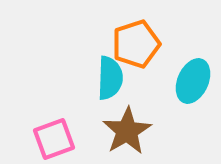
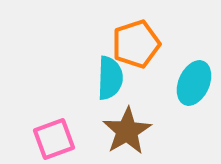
cyan ellipse: moved 1 px right, 2 px down
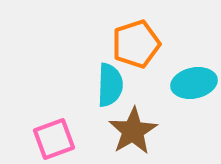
cyan semicircle: moved 7 px down
cyan ellipse: rotated 54 degrees clockwise
brown star: moved 6 px right
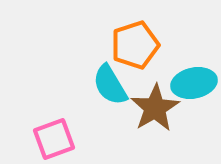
orange pentagon: moved 1 px left, 1 px down
cyan semicircle: rotated 147 degrees clockwise
brown star: moved 22 px right, 23 px up
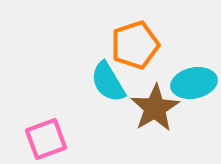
cyan semicircle: moved 2 px left, 3 px up
pink square: moved 8 px left
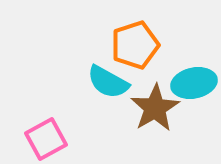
cyan semicircle: rotated 30 degrees counterclockwise
pink square: rotated 9 degrees counterclockwise
